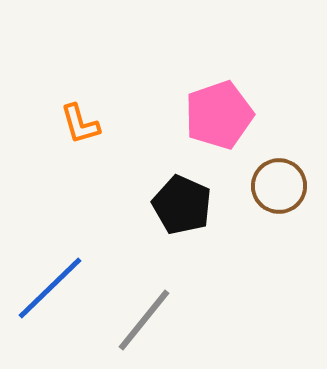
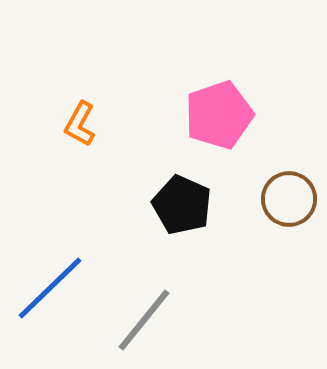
orange L-shape: rotated 45 degrees clockwise
brown circle: moved 10 px right, 13 px down
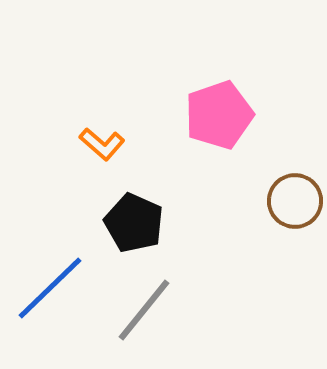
orange L-shape: moved 22 px right, 20 px down; rotated 78 degrees counterclockwise
brown circle: moved 6 px right, 2 px down
black pentagon: moved 48 px left, 18 px down
gray line: moved 10 px up
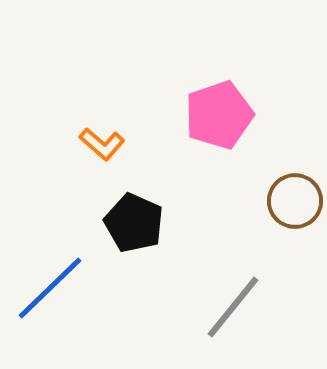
gray line: moved 89 px right, 3 px up
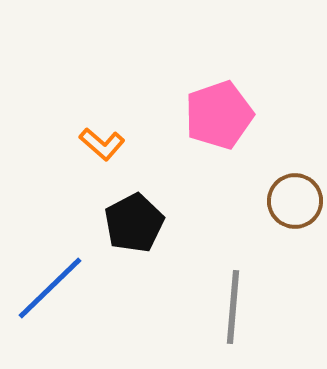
black pentagon: rotated 20 degrees clockwise
gray line: rotated 34 degrees counterclockwise
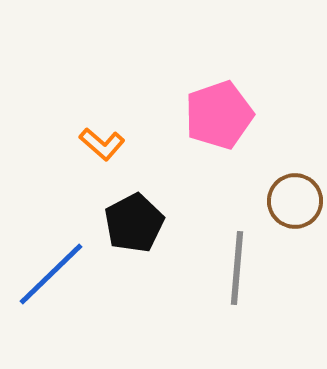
blue line: moved 1 px right, 14 px up
gray line: moved 4 px right, 39 px up
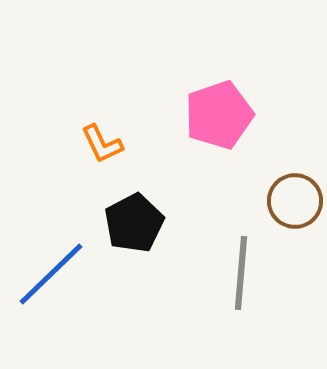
orange L-shape: rotated 24 degrees clockwise
gray line: moved 4 px right, 5 px down
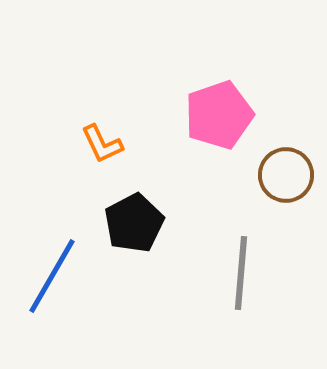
brown circle: moved 9 px left, 26 px up
blue line: moved 1 px right, 2 px down; rotated 16 degrees counterclockwise
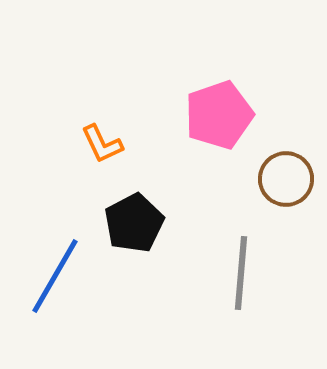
brown circle: moved 4 px down
blue line: moved 3 px right
